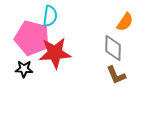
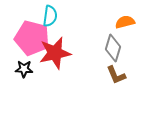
orange semicircle: rotated 138 degrees counterclockwise
gray diamond: rotated 16 degrees clockwise
red star: rotated 8 degrees counterclockwise
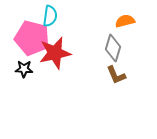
orange semicircle: moved 1 px up
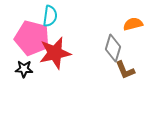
orange semicircle: moved 8 px right, 3 px down
brown L-shape: moved 9 px right, 5 px up
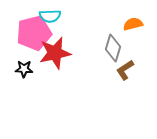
cyan semicircle: rotated 80 degrees clockwise
pink pentagon: moved 2 px right, 5 px up; rotated 28 degrees counterclockwise
brown L-shape: rotated 80 degrees clockwise
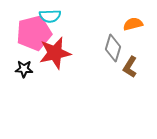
brown L-shape: moved 5 px right, 3 px up; rotated 25 degrees counterclockwise
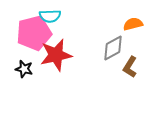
gray diamond: rotated 44 degrees clockwise
red star: moved 1 px right, 2 px down
black star: rotated 12 degrees clockwise
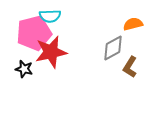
red star: moved 5 px left, 3 px up
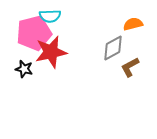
brown L-shape: rotated 30 degrees clockwise
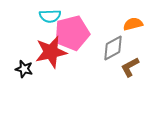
pink pentagon: moved 38 px right
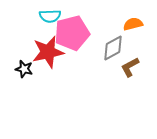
red star: moved 3 px left
